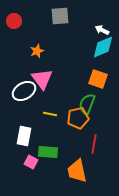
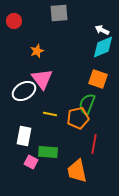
gray square: moved 1 px left, 3 px up
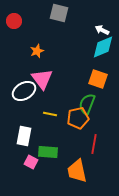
gray square: rotated 18 degrees clockwise
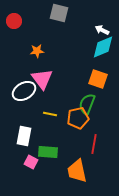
orange star: rotated 16 degrees clockwise
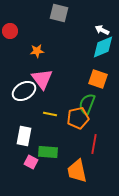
red circle: moved 4 px left, 10 px down
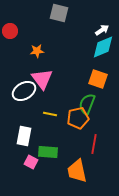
white arrow: rotated 120 degrees clockwise
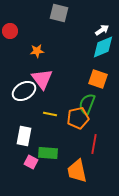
green rectangle: moved 1 px down
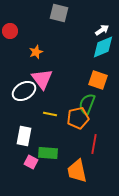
orange star: moved 1 px left, 1 px down; rotated 16 degrees counterclockwise
orange square: moved 1 px down
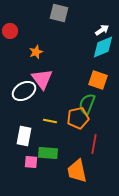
yellow line: moved 7 px down
pink square: rotated 24 degrees counterclockwise
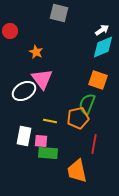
orange star: rotated 24 degrees counterclockwise
pink square: moved 10 px right, 21 px up
